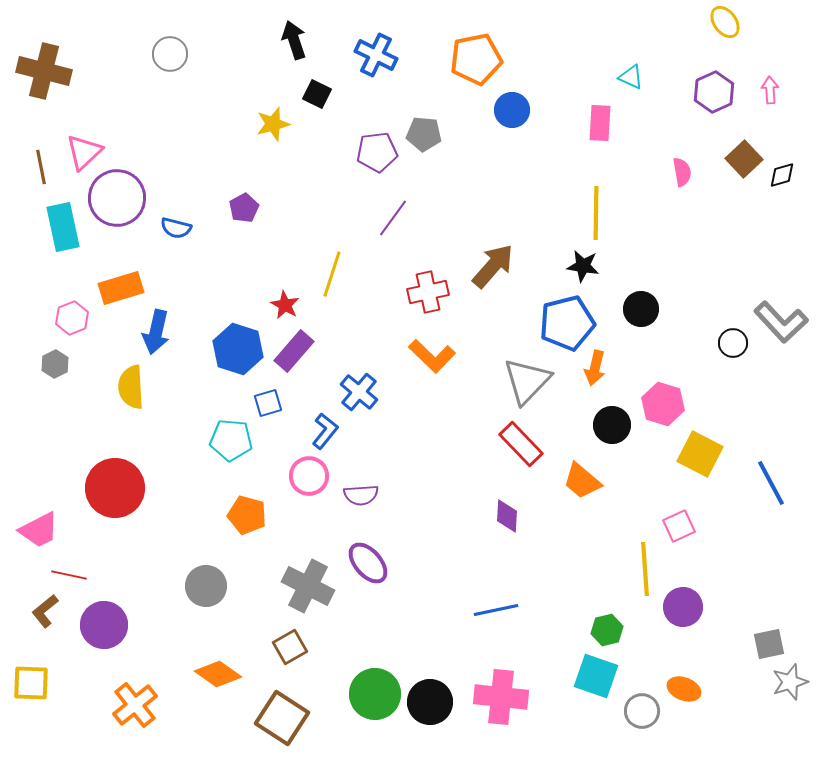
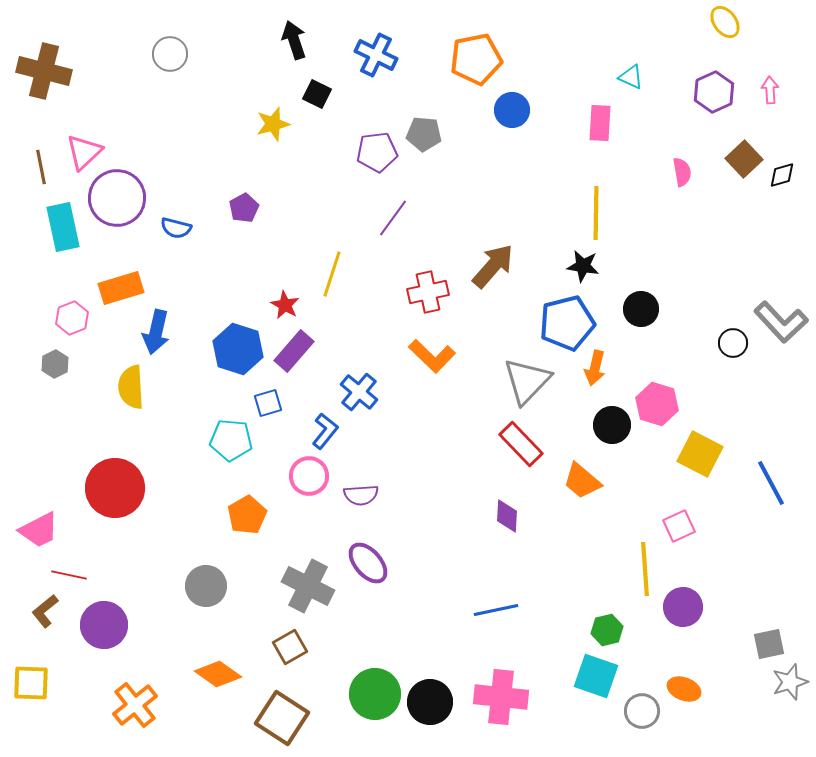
pink hexagon at (663, 404): moved 6 px left
orange pentagon at (247, 515): rotated 27 degrees clockwise
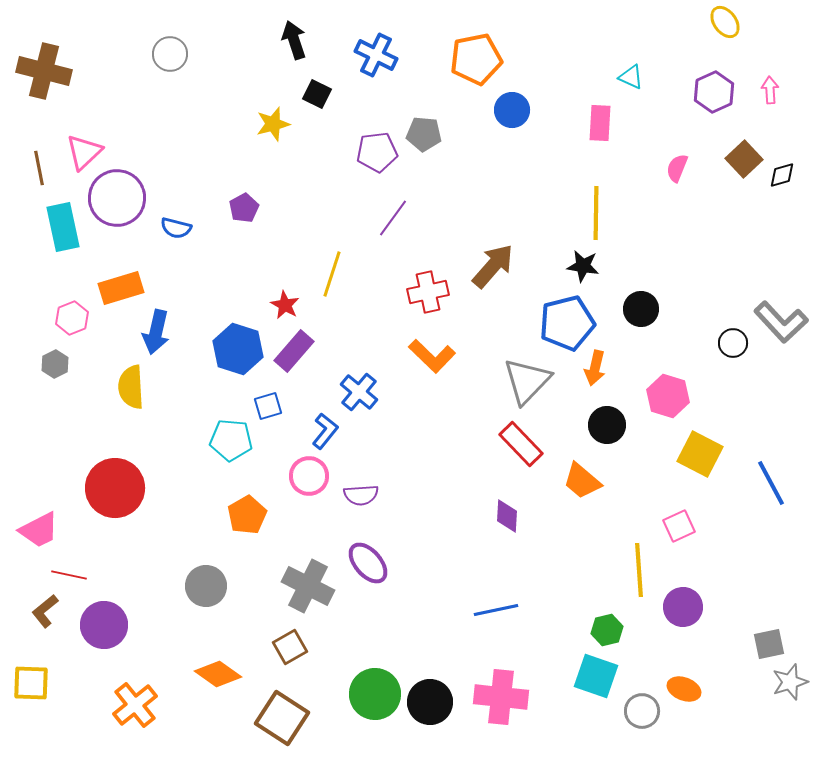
brown line at (41, 167): moved 2 px left, 1 px down
pink semicircle at (682, 172): moved 5 px left, 4 px up; rotated 148 degrees counterclockwise
blue square at (268, 403): moved 3 px down
pink hexagon at (657, 404): moved 11 px right, 8 px up
black circle at (612, 425): moved 5 px left
yellow line at (645, 569): moved 6 px left, 1 px down
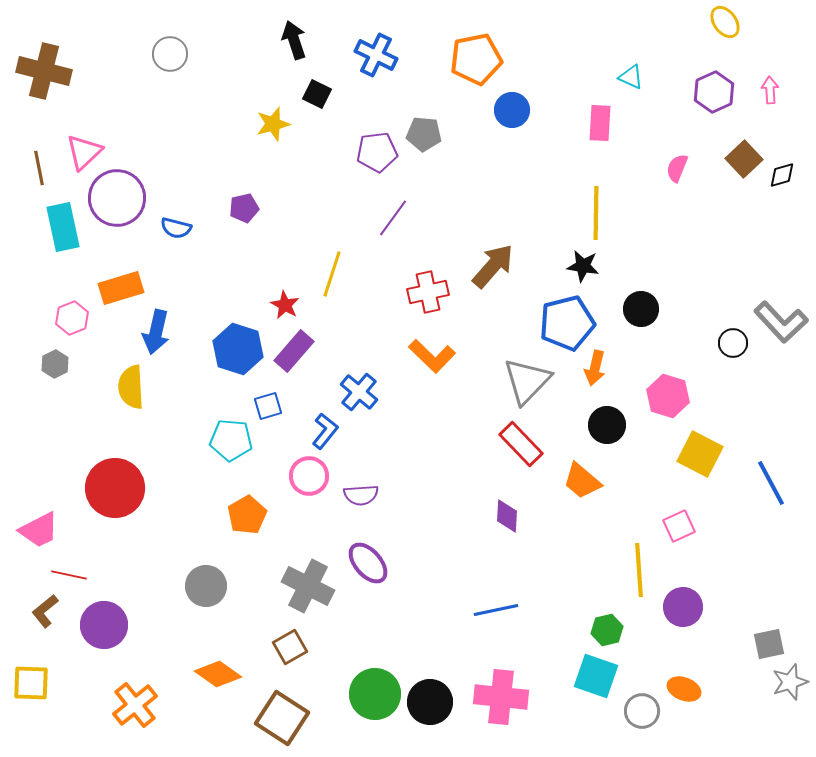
purple pentagon at (244, 208): rotated 16 degrees clockwise
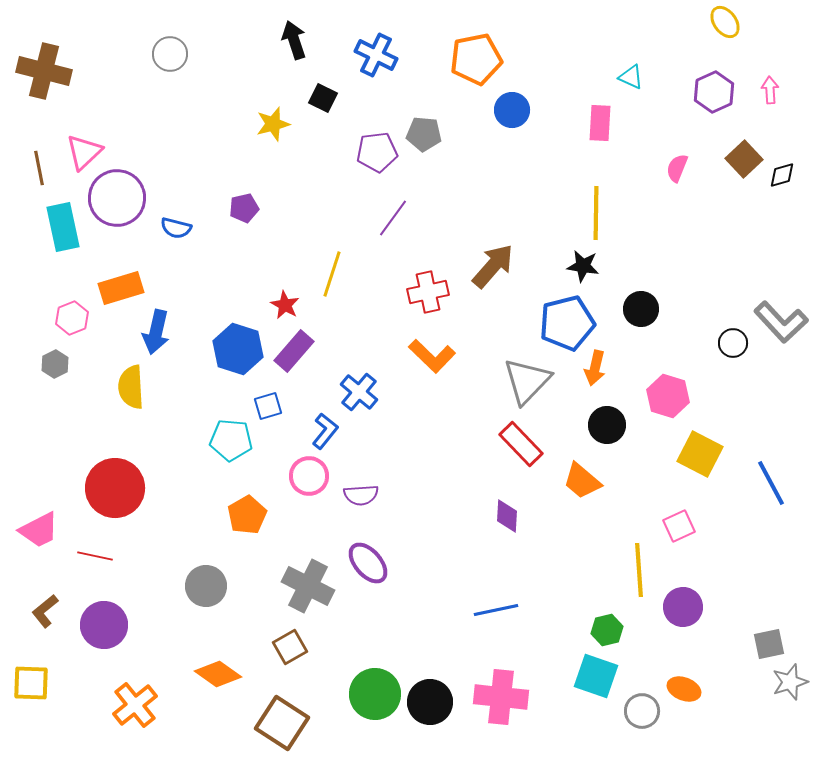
black square at (317, 94): moved 6 px right, 4 px down
red line at (69, 575): moved 26 px right, 19 px up
brown square at (282, 718): moved 5 px down
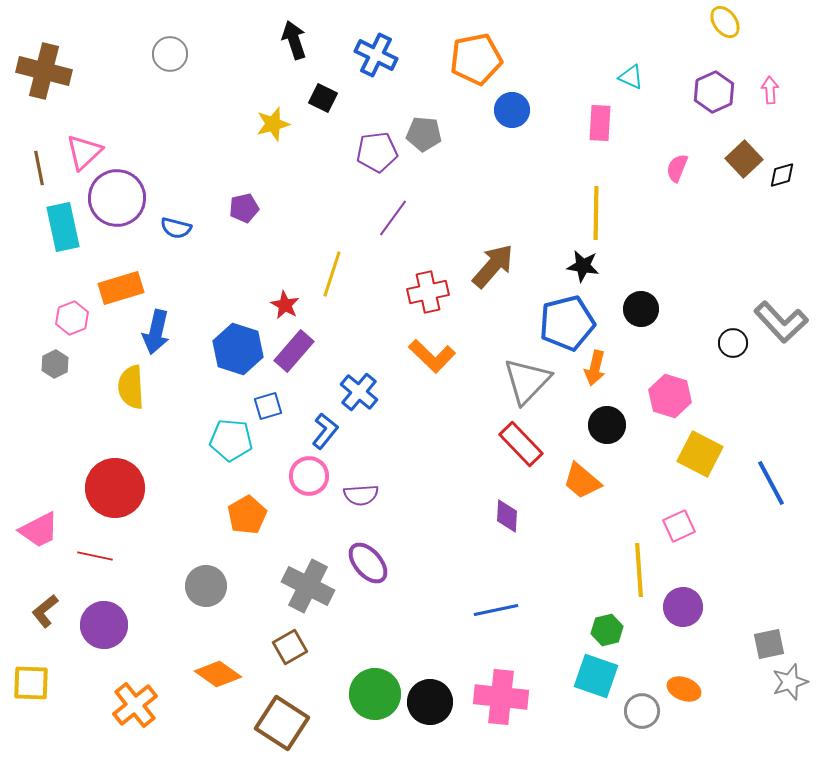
pink hexagon at (668, 396): moved 2 px right
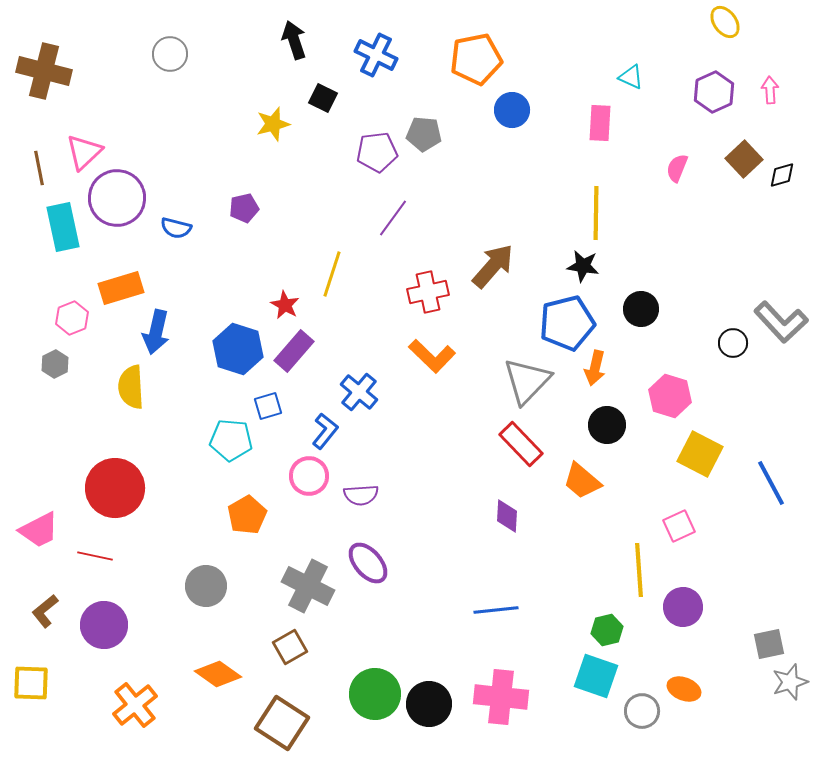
blue line at (496, 610): rotated 6 degrees clockwise
black circle at (430, 702): moved 1 px left, 2 px down
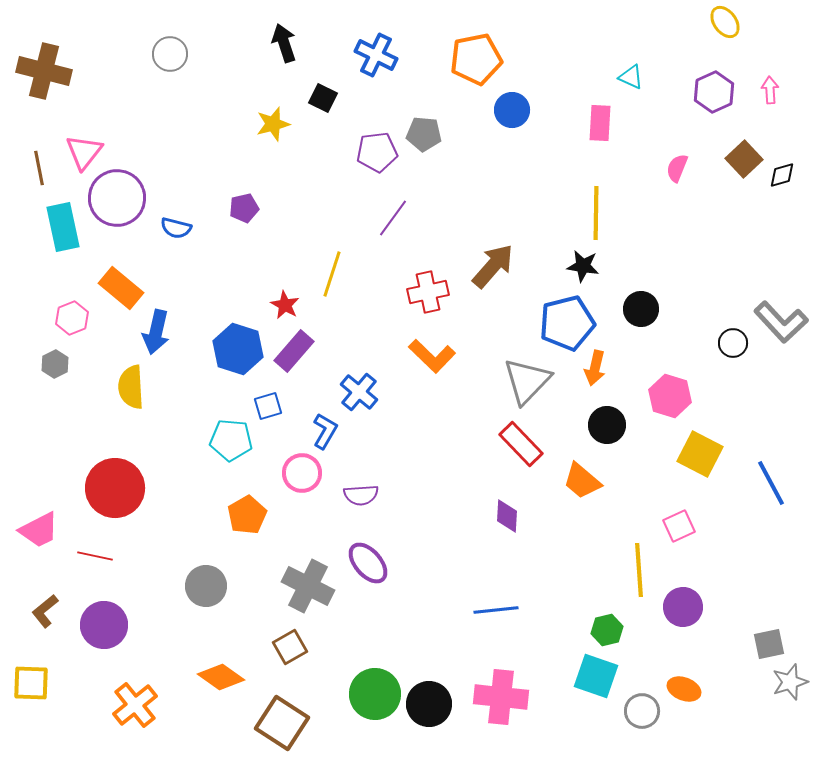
black arrow at (294, 40): moved 10 px left, 3 px down
pink triangle at (84, 152): rotated 9 degrees counterclockwise
orange rectangle at (121, 288): rotated 57 degrees clockwise
blue L-shape at (325, 431): rotated 9 degrees counterclockwise
pink circle at (309, 476): moved 7 px left, 3 px up
orange diamond at (218, 674): moved 3 px right, 3 px down
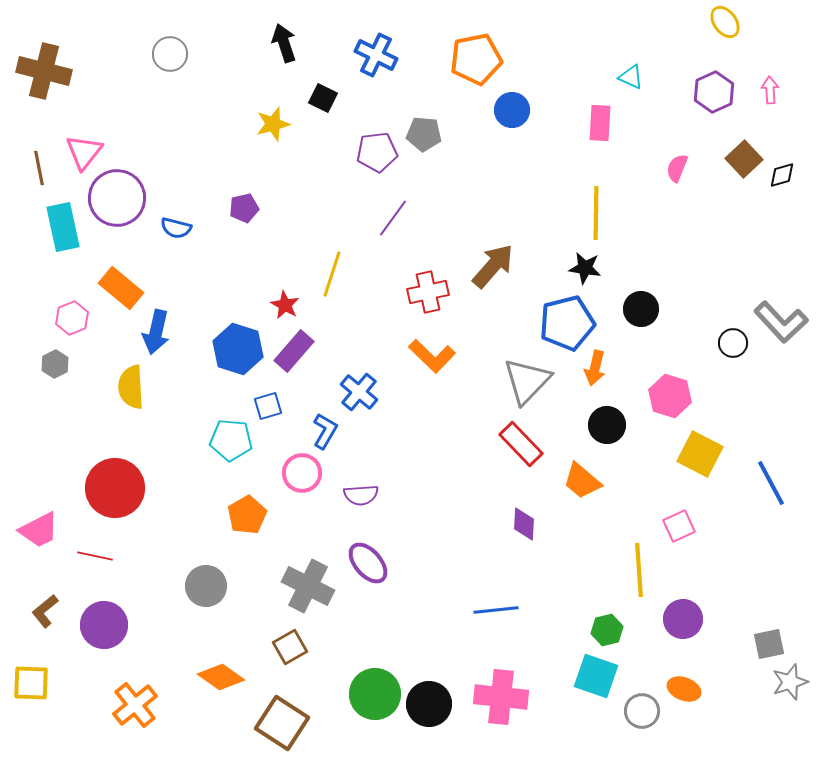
black star at (583, 266): moved 2 px right, 2 px down
purple diamond at (507, 516): moved 17 px right, 8 px down
purple circle at (683, 607): moved 12 px down
